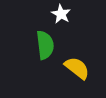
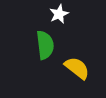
white star: moved 2 px left; rotated 18 degrees clockwise
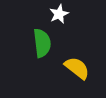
green semicircle: moved 3 px left, 2 px up
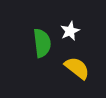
white star: moved 11 px right, 17 px down
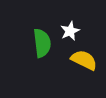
yellow semicircle: moved 7 px right, 8 px up; rotated 12 degrees counterclockwise
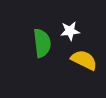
white star: rotated 18 degrees clockwise
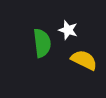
white star: moved 2 px left, 1 px up; rotated 24 degrees clockwise
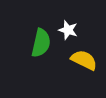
green semicircle: moved 1 px left; rotated 20 degrees clockwise
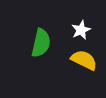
white star: moved 13 px right; rotated 30 degrees clockwise
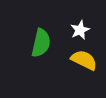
white star: moved 1 px left
